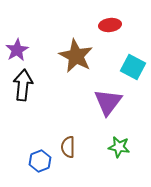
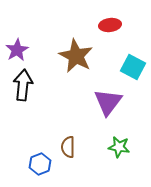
blue hexagon: moved 3 px down
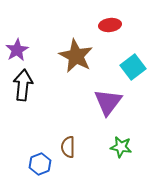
cyan square: rotated 25 degrees clockwise
green star: moved 2 px right
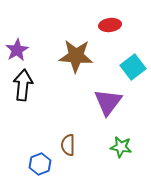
brown star: rotated 24 degrees counterclockwise
brown semicircle: moved 2 px up
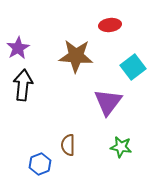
purple star: moved 1 px right, 2 px up
